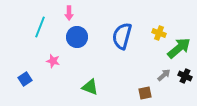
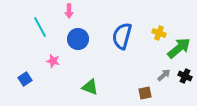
pink arrow: moved 2 px up
cyan line: rotated 50 degrees counterclockwise
blue circle: moved 1 px right, 2 px down
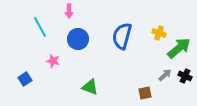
gray arrow: moved 1 px right
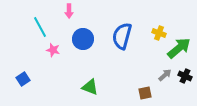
blue circle: moved 5 px right
pink star: moved 11 px up
blue square: moved 2 px left
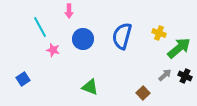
brown square: moved 2 px left; rotated 32 degrees counterclockwise
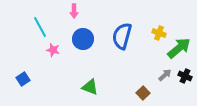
pink arrow: moved 5 px right
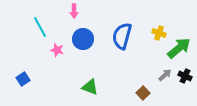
pink star: moved 4 px right
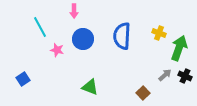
blue semicircle: rotated 12 degrees counterclockwise
green arrow: rotated 30 degrees counterclockwise
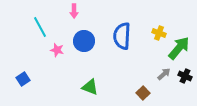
blue circle: moved 1 px right, 2 px down
green arrow: rotated 20 degrees clockwise
gray arrow: moved 1 px left, 1 px up
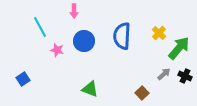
yellow cross: rotated 24 degrees clockwise
green triangle: moved 2 px down
brown square: moved 1 px left
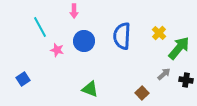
black cross: moved 1 px right, 4 px down; rotated 16 degrees counterclockwise
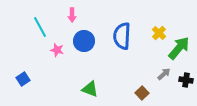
pink arrow: moved 2 px left, 4 px down
